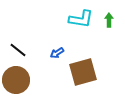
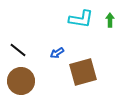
green arrow: moved 1 px right
brown circle: moved 5 px right, 1 px down
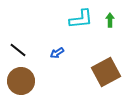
cyan L-shape: rotated 15 degrees counterclockwise
brown square: moved 23 px right; rotated 12 degrees counterclockwise
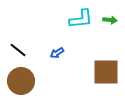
green arrow: rotated 96 degrees clockwise
brown square: rotated 28 degrees clockwise
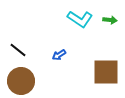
cyan L-shape: moved 1 px left; rotated 40 degrees clockwise
blue arrow: moved 2 px right, 2 px down
